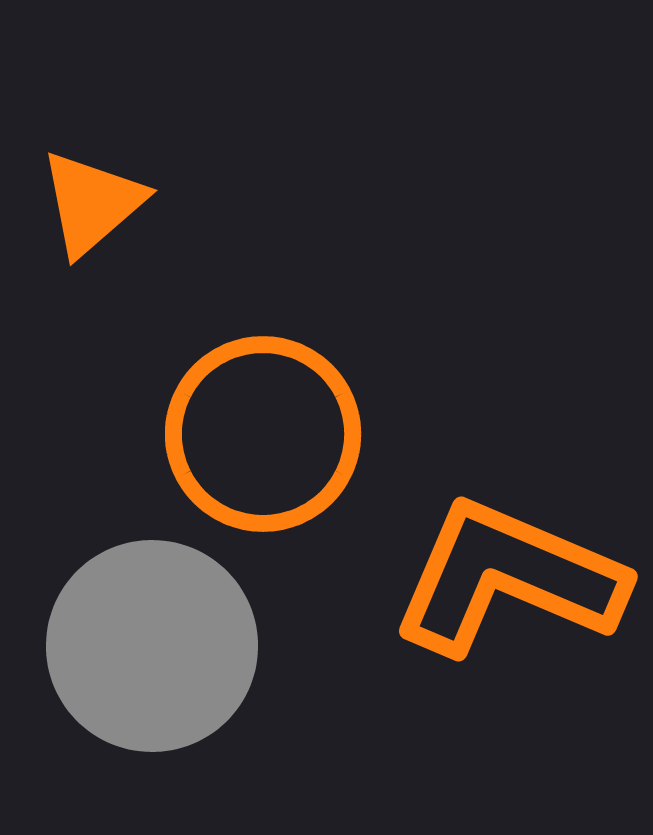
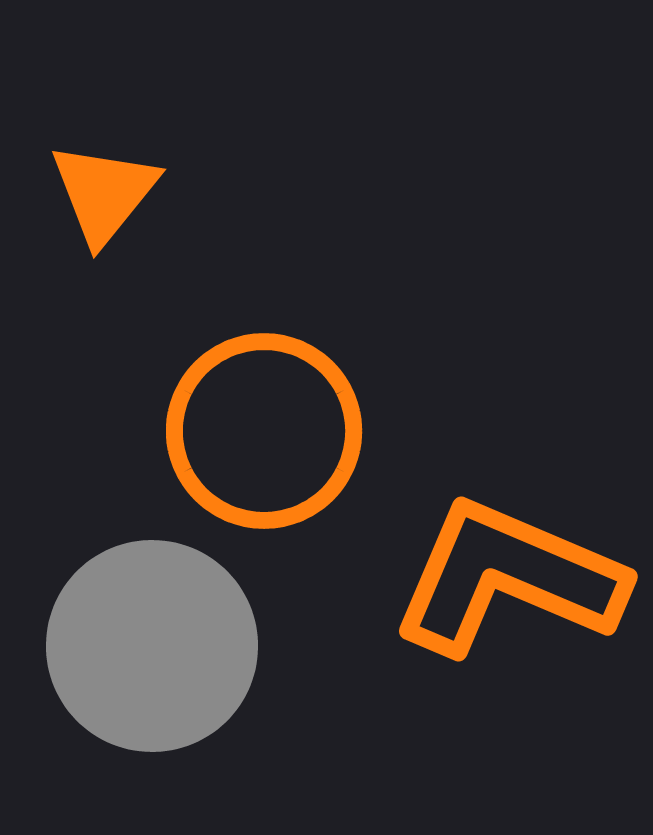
orange triangle: moved 12 px right, 10 px up; rotated 10 degrees counterclockwise
orange circle: moved 1 px right, 3 px up
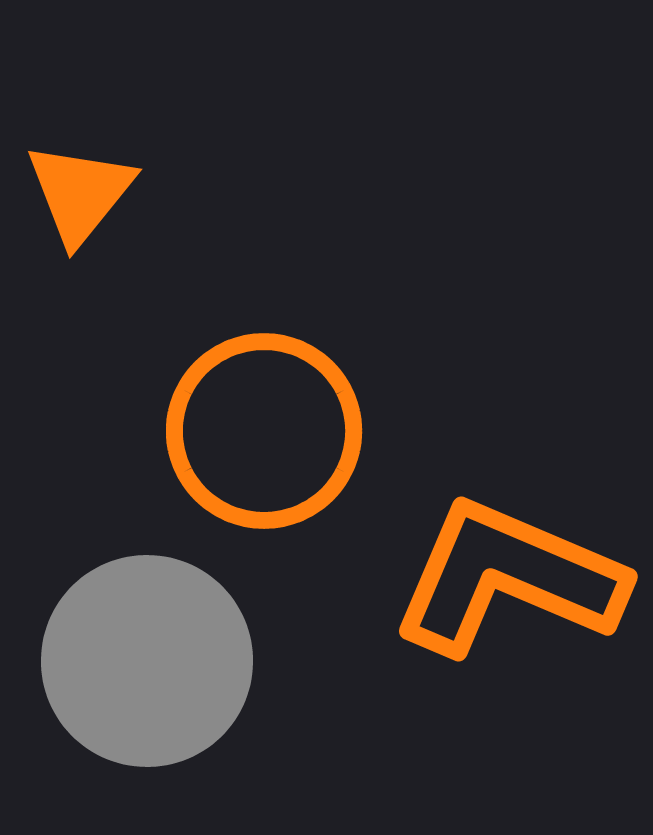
orange triangle: moved 24 px left
gray circle: moved 5 px left, 15 px down
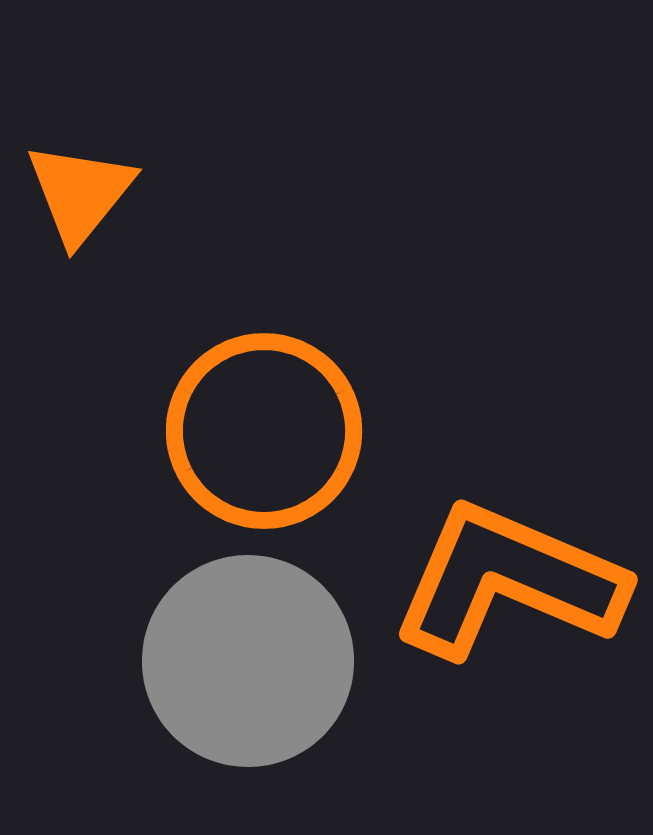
orange L-shape: moved 3 px down
gray circle: moved 101 px right
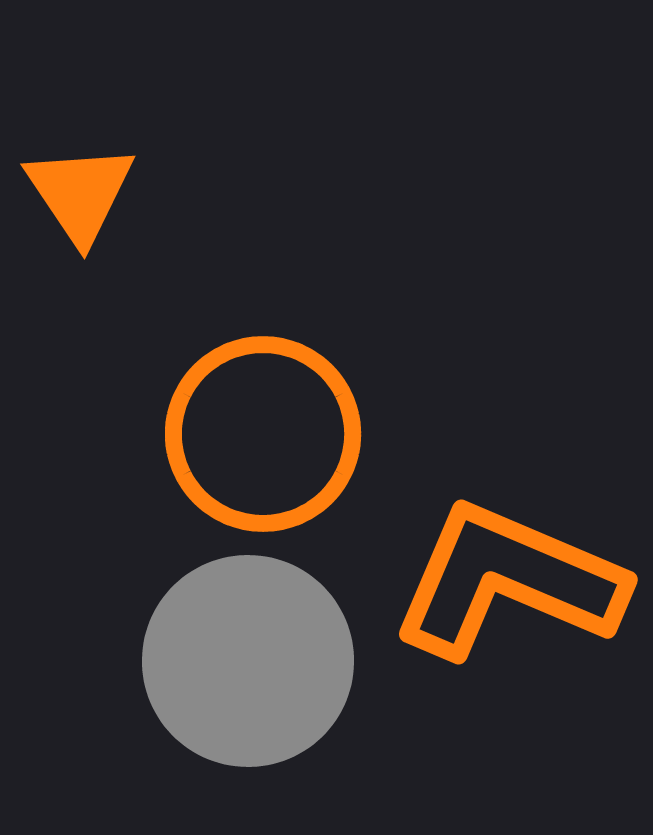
orange triangle: rotated 13 degrees counterclockwise
orange circle: moved 1 px left, 3 px down
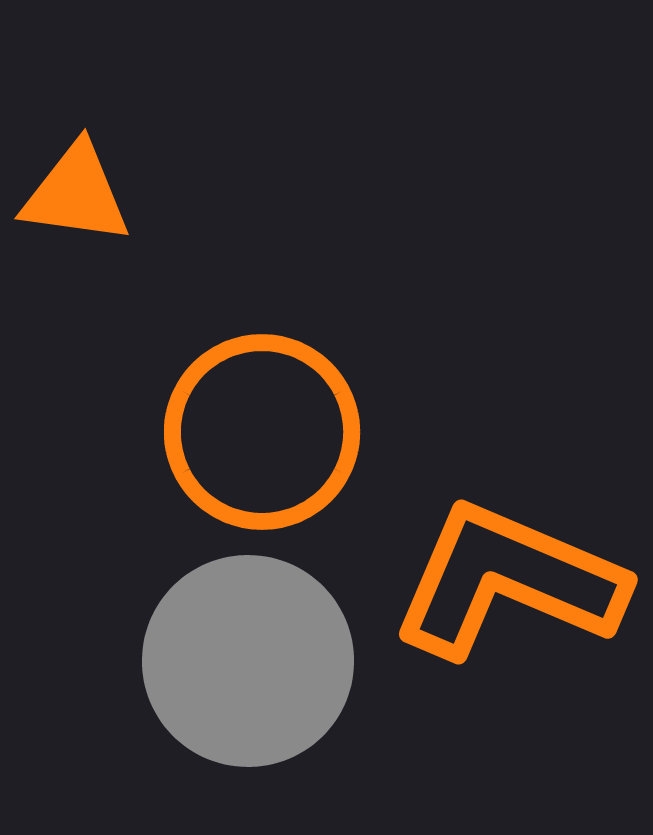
orange triangle: moved 4 px left, 1 px down; rotated 48 degrees counterclockwise
orange circle: moved 1 px left, 2 px up
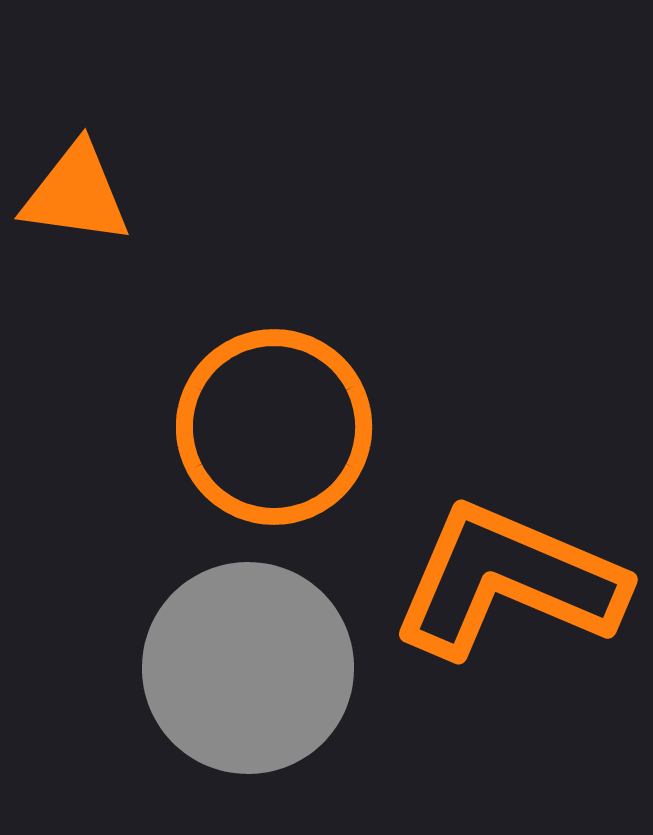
orange circle: moved 12 px right, 5 px up
gray circle: moved 7 px down
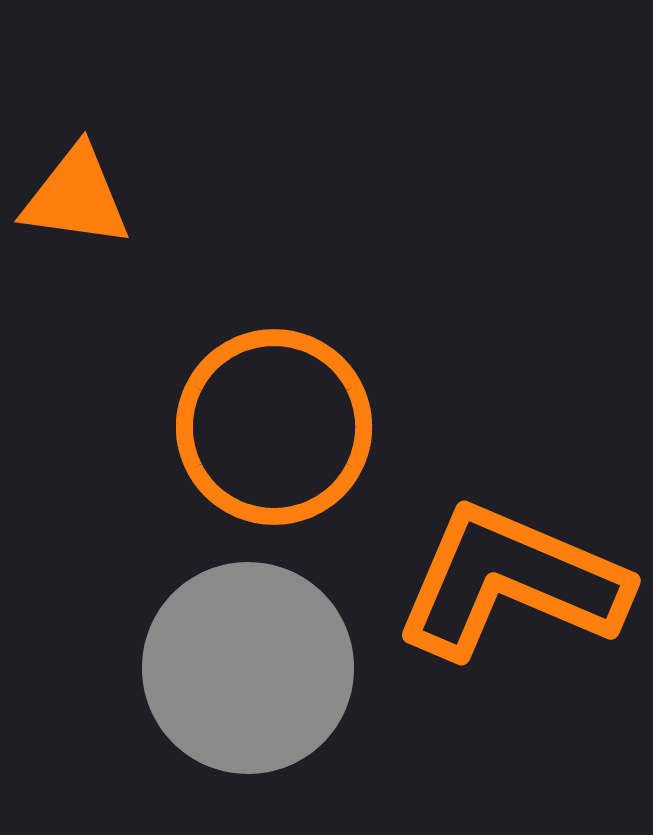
orange triangle: moved 3 px down
orange L-shape: moved 3 px right, 1 px down
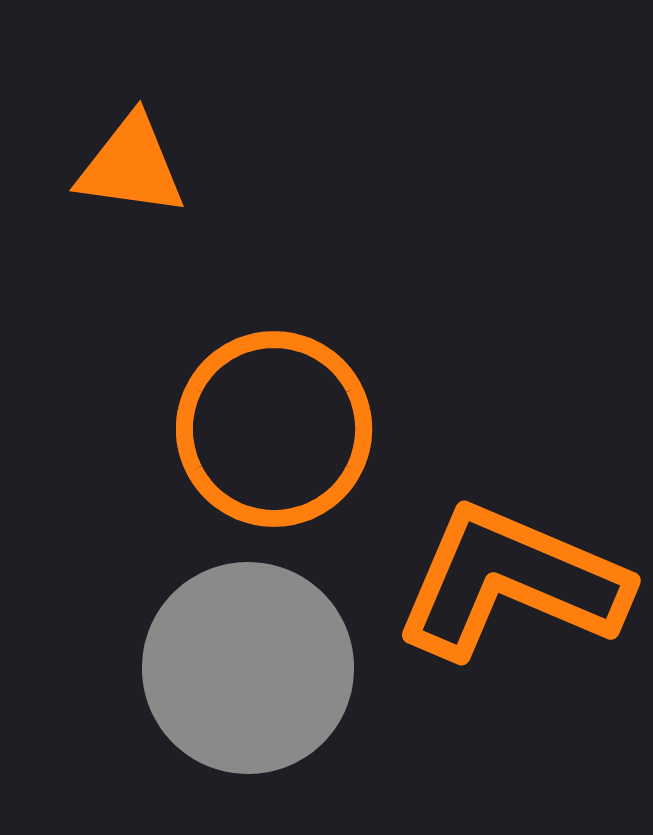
orange triangle: moved 55 px right, 31 px up
orange circle: moved 2 px down
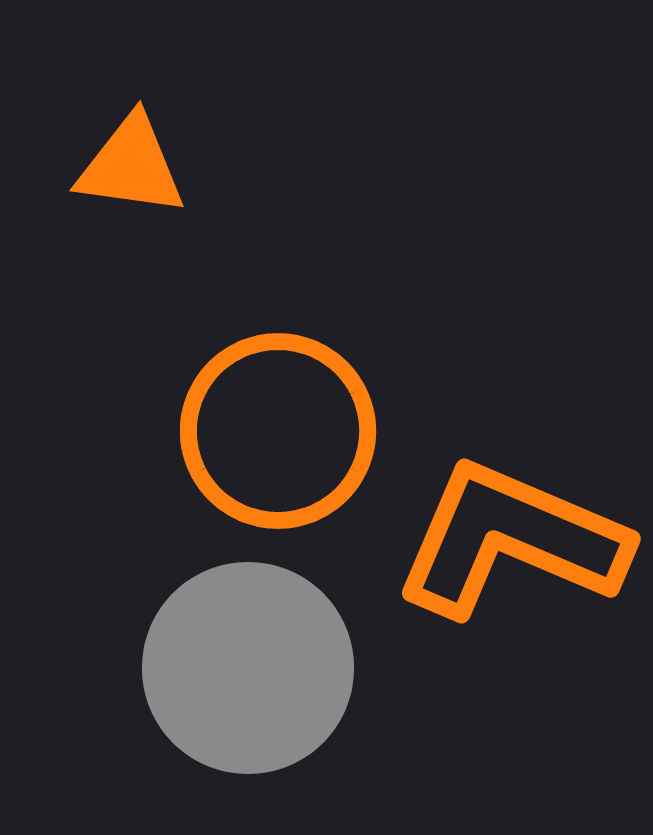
orange circle: moved 4 px right, 2 px down
orange L-shape: moved 42 px up
